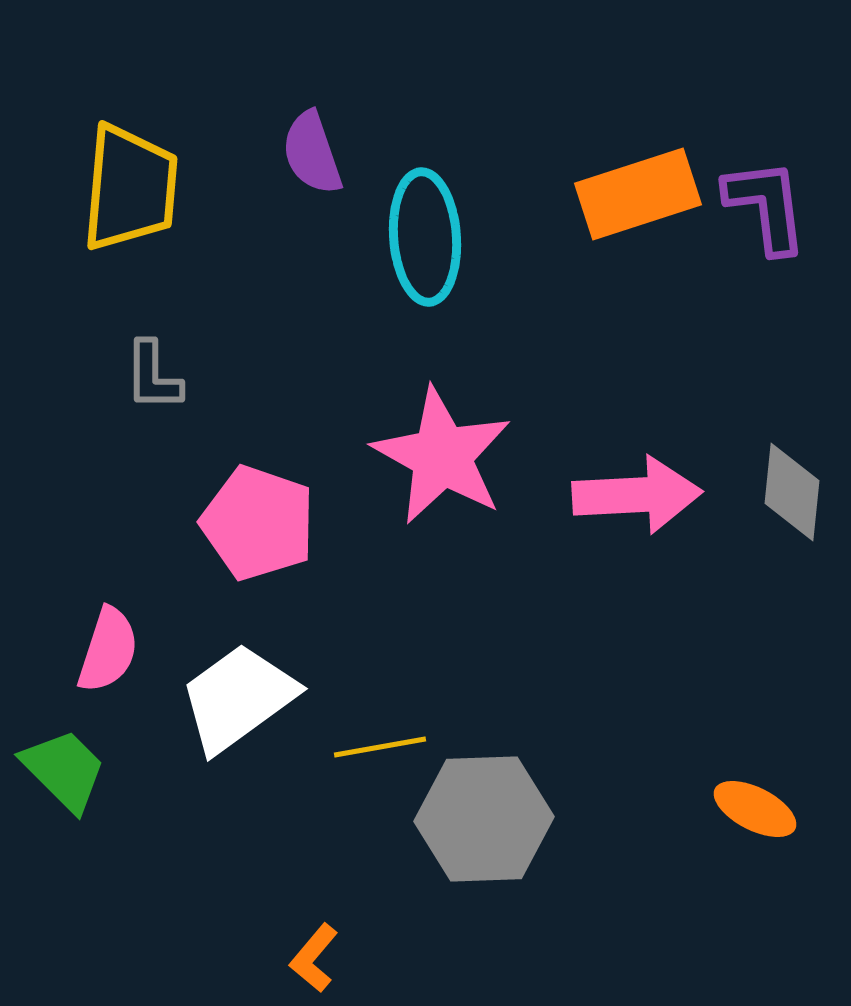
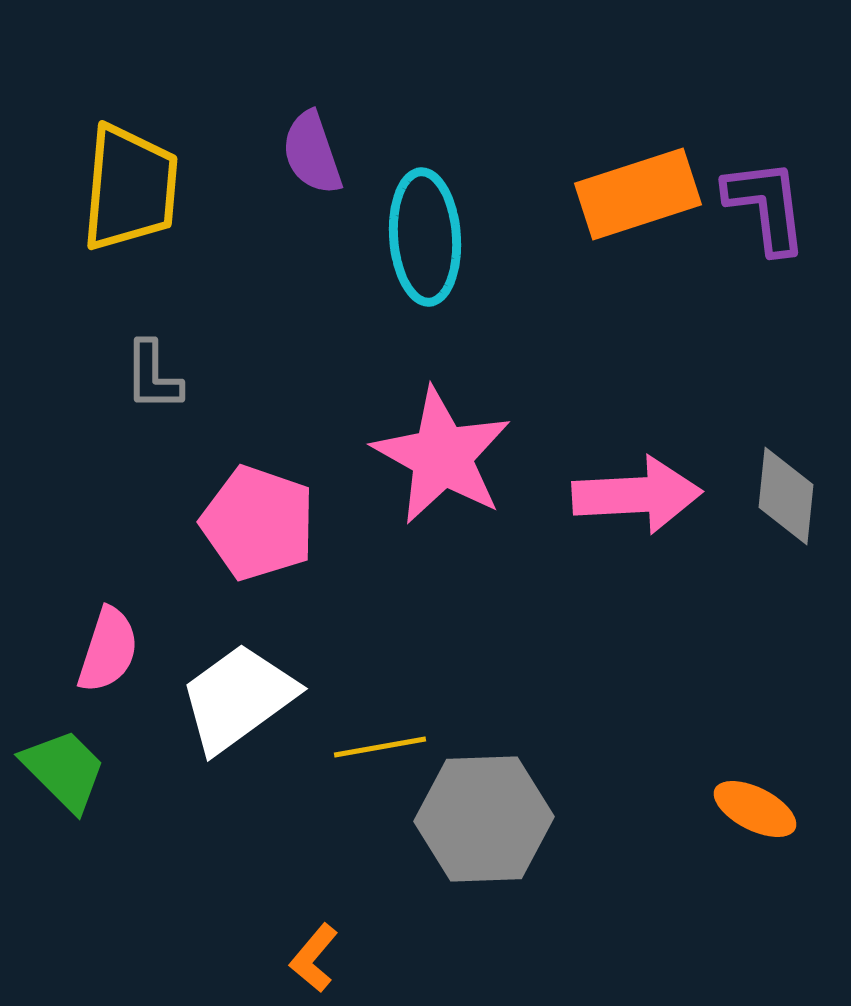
gray diamond: moved 6 px left, 4 px down
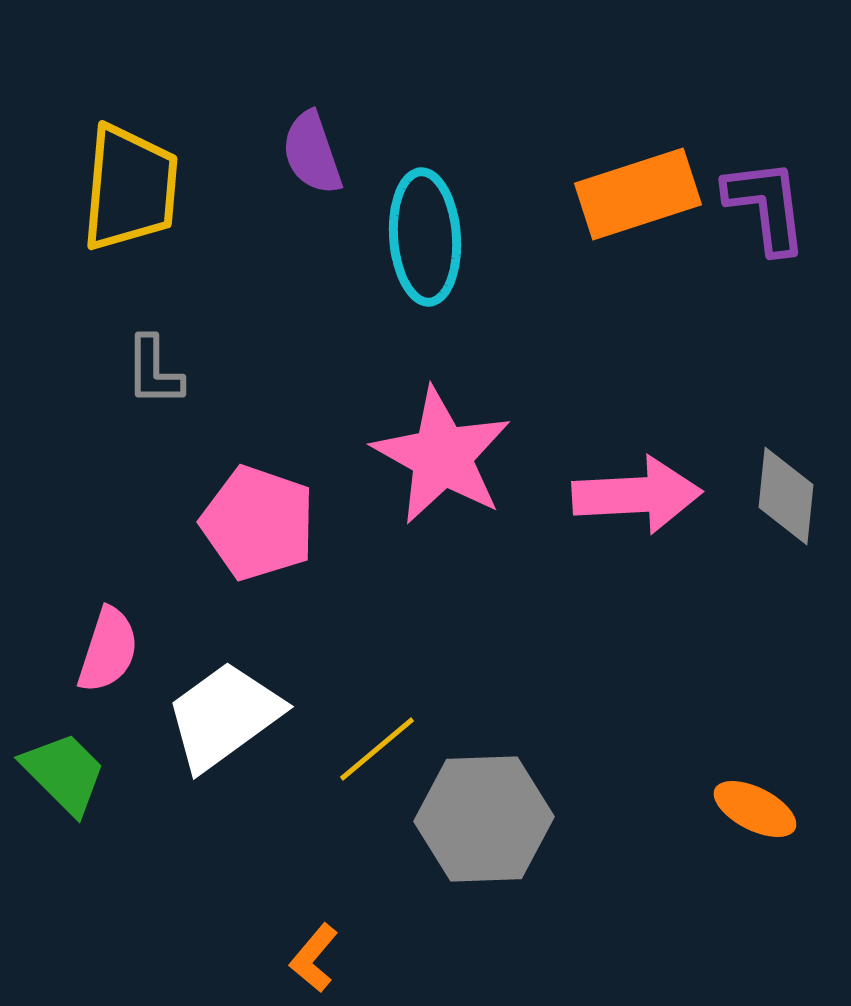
gray L-shape: moved 1 px right, 5 px up
white trapezoid: moved 14 px left, 18 px down
yellow line: moved 3 px left, 2 px down; rotated 30 degrees counterclockwise
green trapezoid: moved 3 px down
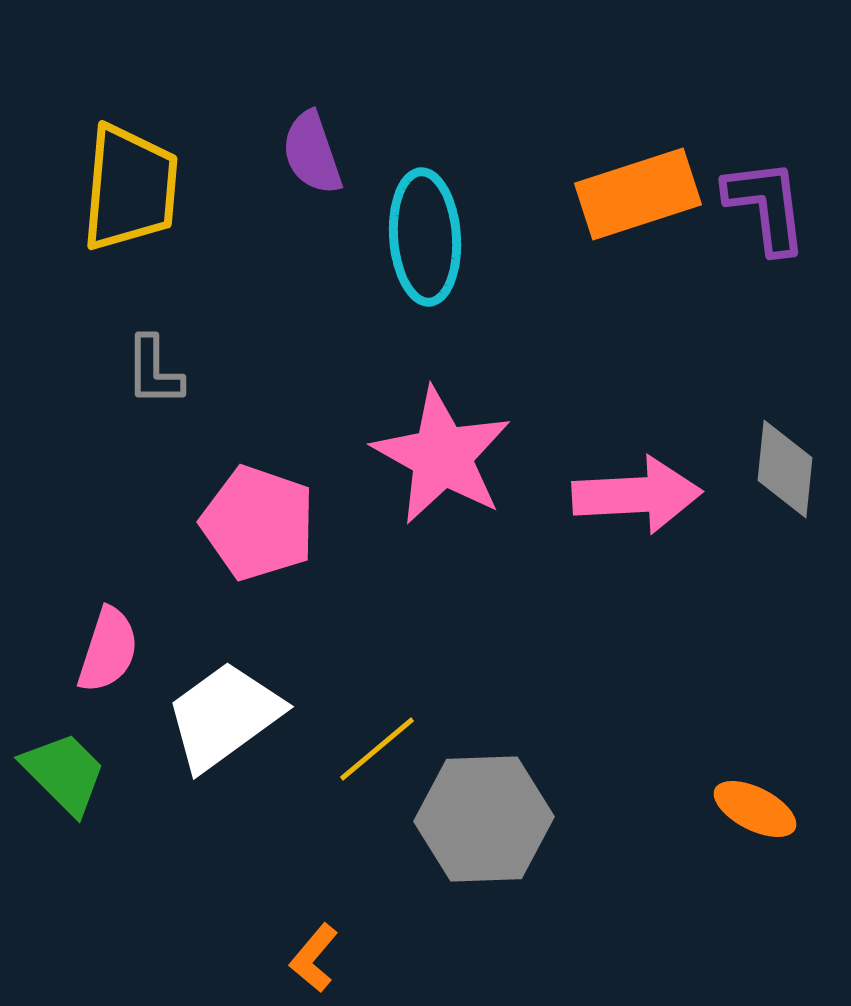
gray diamond: moved 1 px left, 27 px up
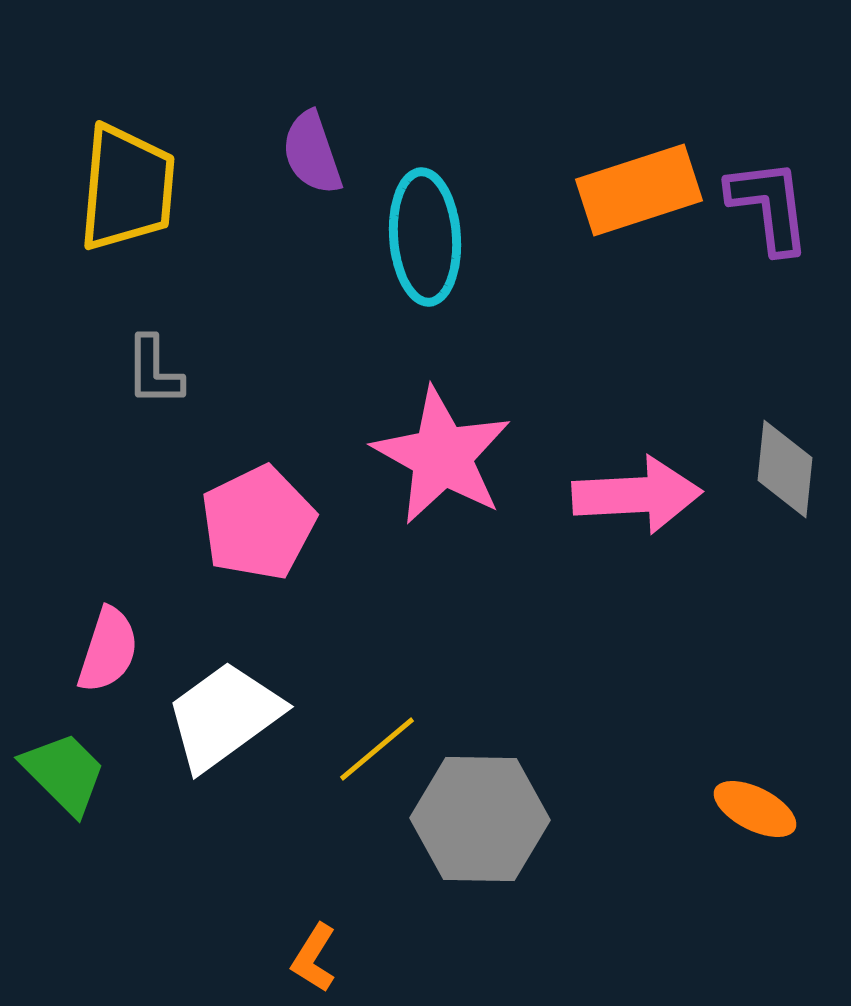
yellow trapezoid: moved 3 px left
orange rectangle: moved 1 px right, 4 px up
purple L-shape: moved 3 px right
pink pentagon: rotated 27 degrees clockwise
gray hexagon: moved 4 px left; rotated 3 degrees clockwise
orange L-shape: rotated 8 degrees counterclockwise
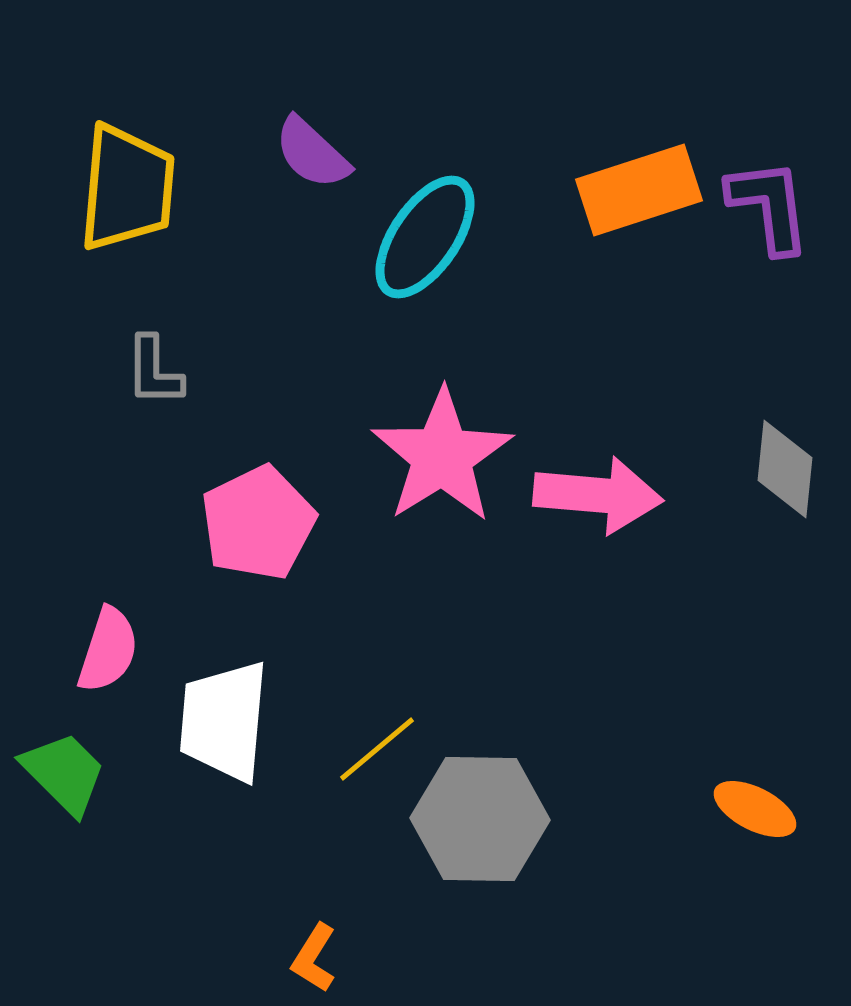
purple semicircle: rotated 28 degrees counterclockwise
cyan ellipse: rotated 38 degrees clockwise
pink star: rotated 11 degrees clockwise
pink arrow: moved 39 px left; rotated 8 degrees clockwise
white trapezoid: moved 5 px down; rotated 49 degrees counterclockwise
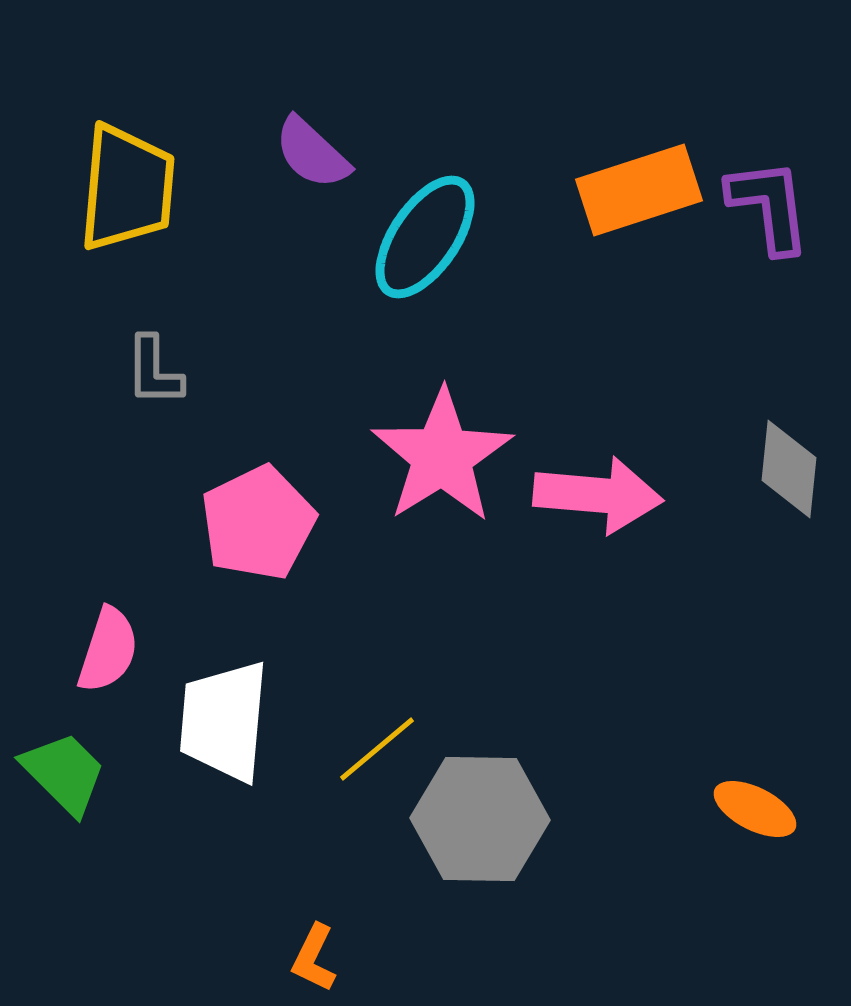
gray diamond: moved 4 px right
orange L-shape: rotated 6 degrees counterclockwise
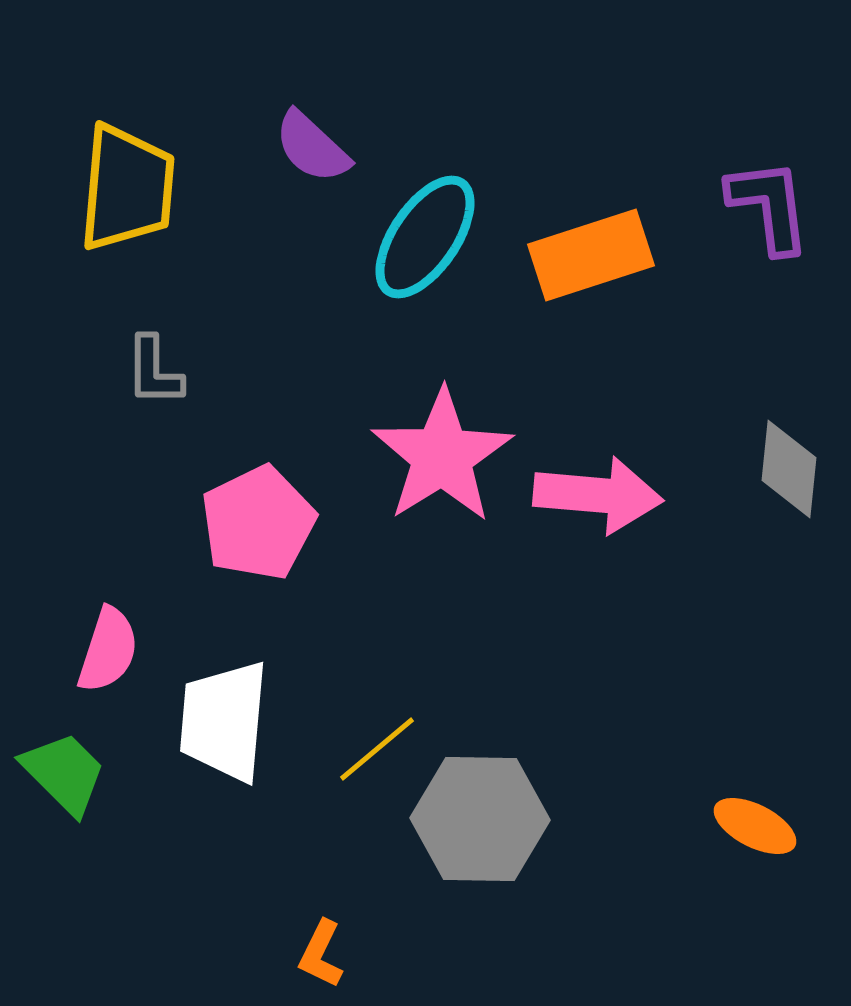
purple semicircle: moved 6 px up
orange rectangle: moved 48 px left, 65 px down
orange ellipse: moved 17 px down
orange L-shape: moved 7 px right, 4 px up
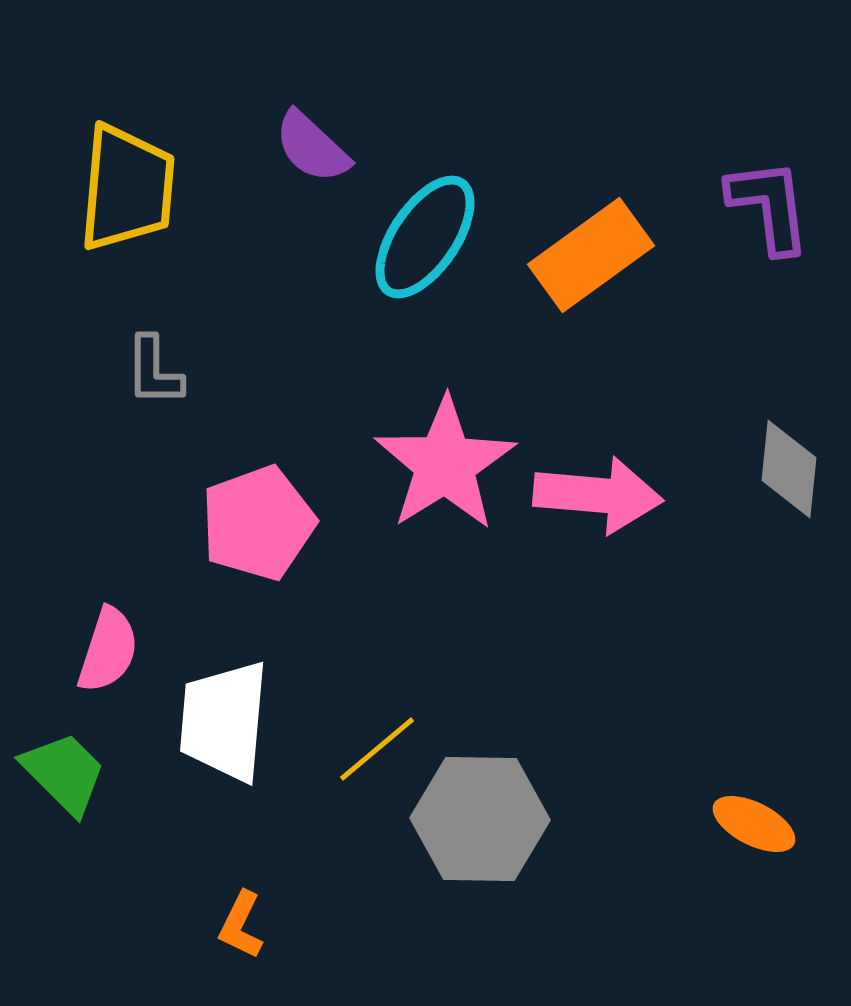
orange rectangle: rotated 18 degrees counterclockwise
pink star: moved 3 px right, 8 px down
pink pentagon: rotated 6 degrees clockwise
orange ellipse: moved 1 px left, 2 px up
orange L-shape: moved 80 px left, 29 px up
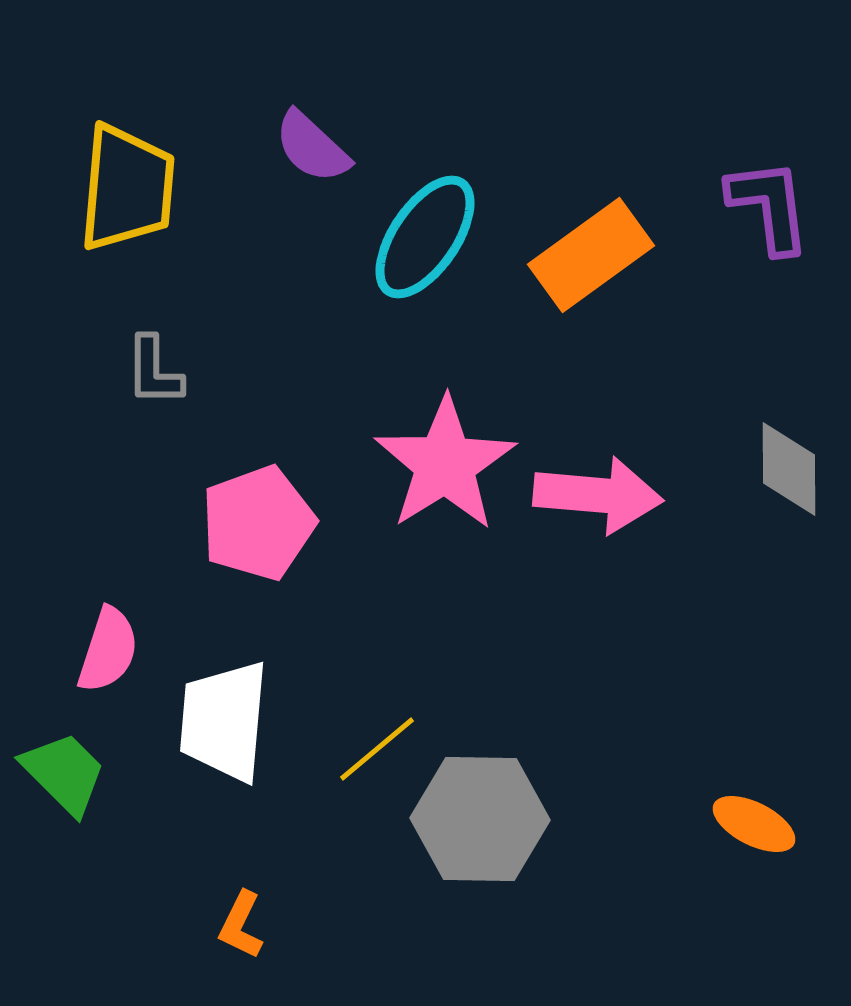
gray diamond: rotated 6 degrees counterclockwise
